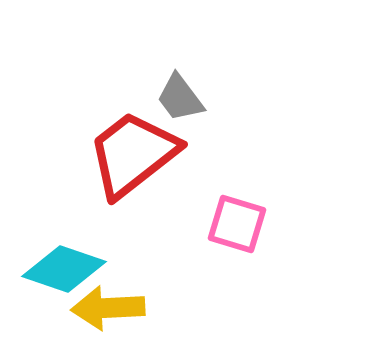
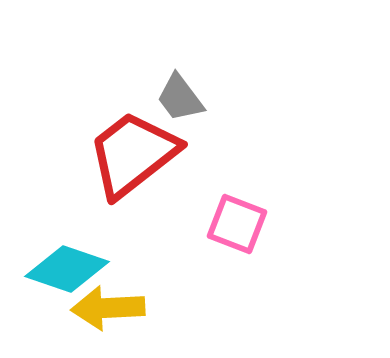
pink square: rotated 4 degrees clockwise
cyan diamond: moved 3 px right
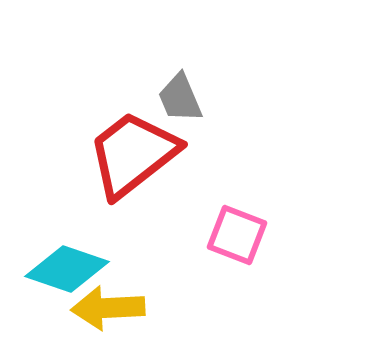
gray trapezoid: rotated 14 degrees clockwise
pink square: moved 11 px down
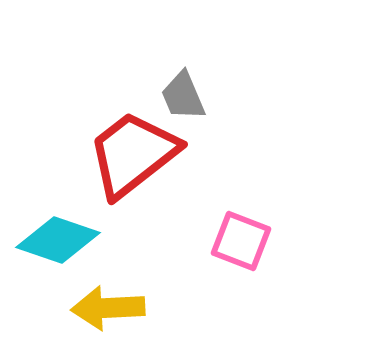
gray trapezoid: moved 3 px right, 2 px up
pink square: moved 4 px right, 6 px down
cyan diamond: moved 9 px left, 29 px up
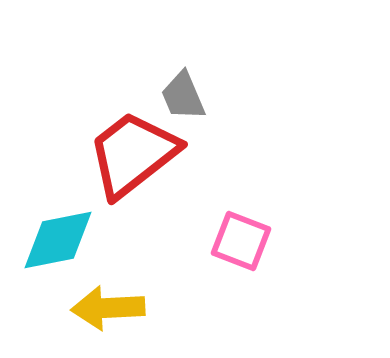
cyan diamond: rotated 30 degrees counterclockwise
